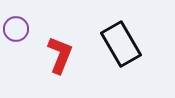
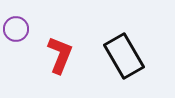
black rectangle: moved 3 px right, 12 px down
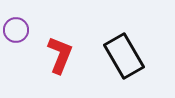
purple circle: moved 1 px down
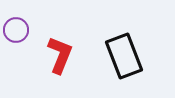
black rectangle: rotated 9 degrees clockwise
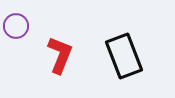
purple circle: moved 4 px up
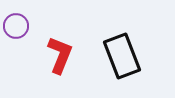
black rectangle: moved 2 px left
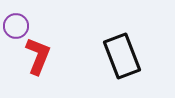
red L-shape: moved 22 px left, 1 px down
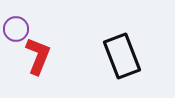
purple circle: moved 3 px down
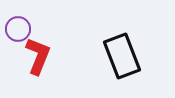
purple circle: moved 2 px right
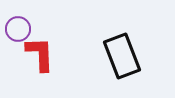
red L-shape: moved 2 px right, 2 px up; rotated 24 degrees counterclockwise
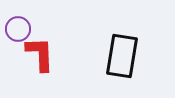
black rectangle: rotated 30 degrees clockwise
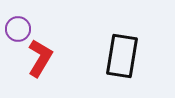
red L-shape: moved 4 px down; rotated 33 degrees clockwise
